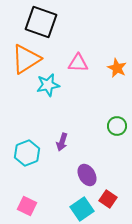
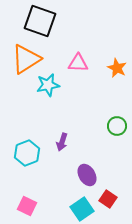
black square: moved 1 px left, 1 px up
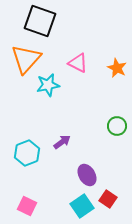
orange triangle: rotated 16 degrees counterclockwise
pink triangle: rotated 25 degrees clockwise
purple arrow: rotated 144 degrees counterclockwise
cyan square: moved 3 px up
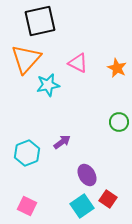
black square: rotated 32 degrees counterclockwise
green circle: moved 2 px right, 4 px up
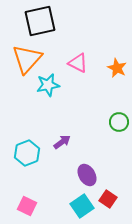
orange triangle: moved 1 px right
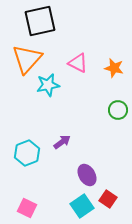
orange star: moved 3 px left; rotated 12 degrees counterclockwise
green circle: moved 1 px left, 12 px up
pink square: moved 2 px down
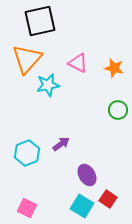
purple arrow: moved 1 px left, 2 px down
cyan square: rotated 25 degrees counterclockwise
